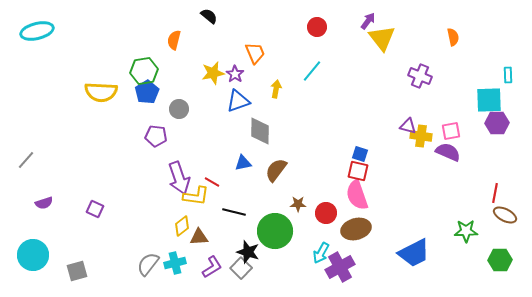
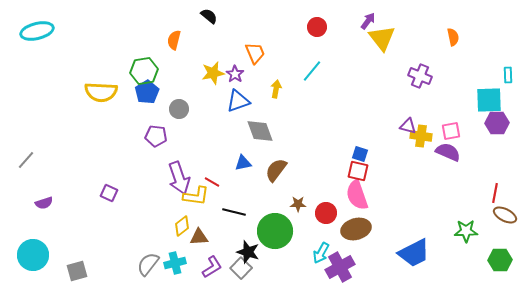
gray diamond at (260, 131): rotated 20 degrees counterclockwise
purple square at (95, 209): moved 14 px right, 16 px up
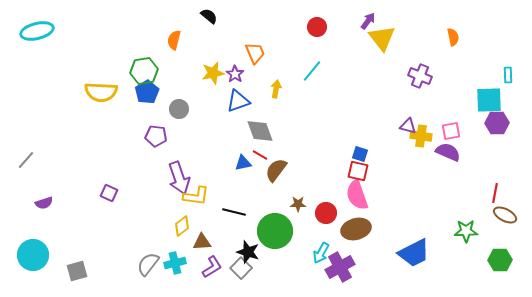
red line at (212, 182): moved 48 px right, 27 px up
brown triangle at (199, 237): moved 3 px right, 5 px down
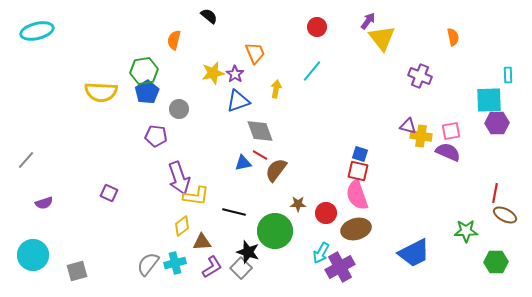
green hexagon at (500, 260): moved 4 px left, 2 px down
